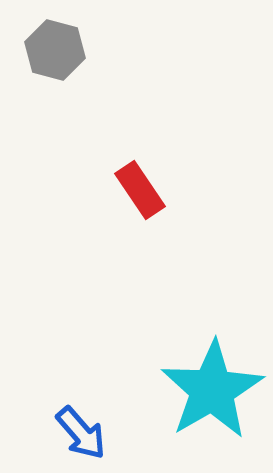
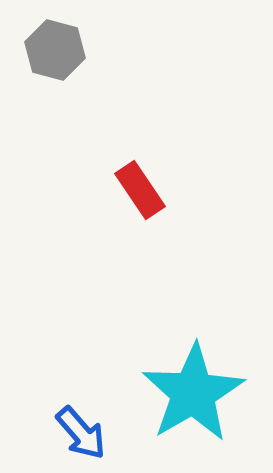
cyan star: moved 19 px left, 3 px down
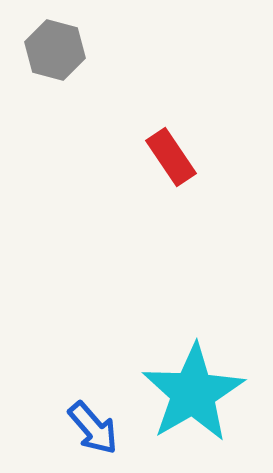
red rectangle: moved 31 px right, 33 px up
blue arrow: moved 12 px right, 5 px up
